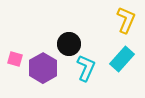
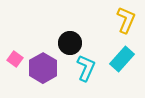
black circle: moved 1 px right, 1 px up
pink square: rotated 21 degrees clockwise
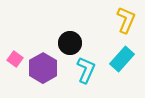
cyan L-shape: moved 2 px down
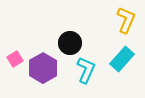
pink square: rotated 21 degrees clockwise
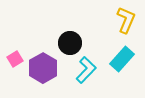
cyan L-shape: rotated 20 degrees clockwise
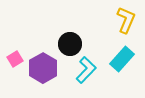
black circle: moved 1 px down
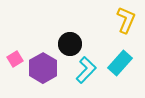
cyan rectangle: moved 2 px left, 4 px down
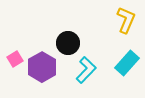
black circle: moved 2 px left, 1 px up
cyan rectangle: moved 7 px right
purple hexagon: moved 1 px left, 1 px up
